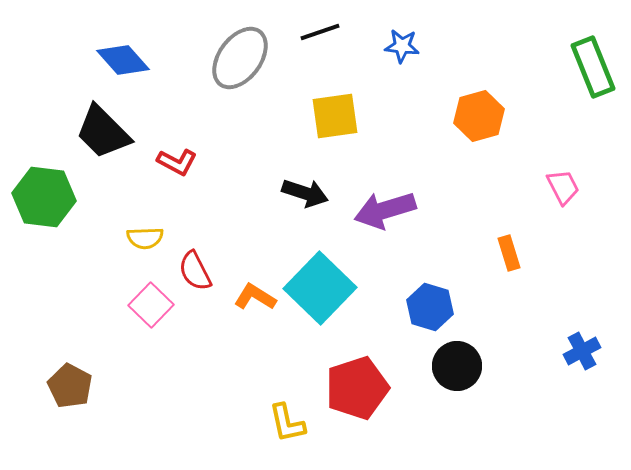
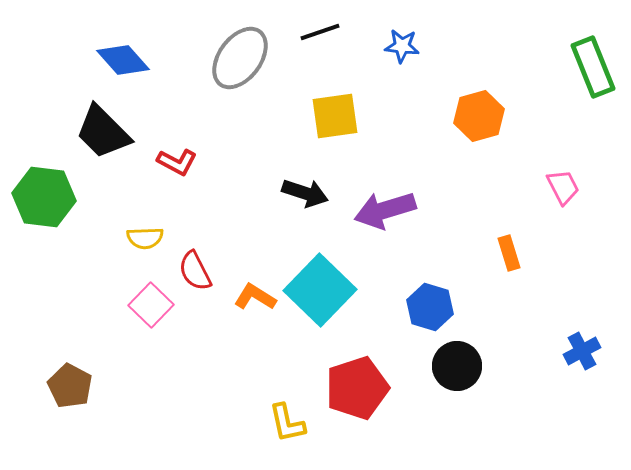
cyan square: moved 2 px down
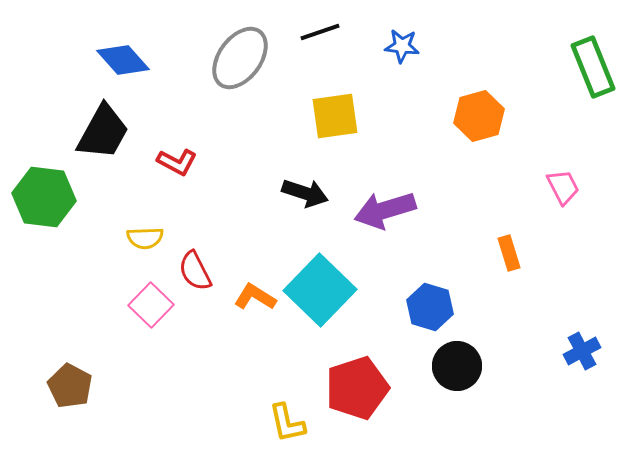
black trapezoid: rotated 106 degrees counterclockwise
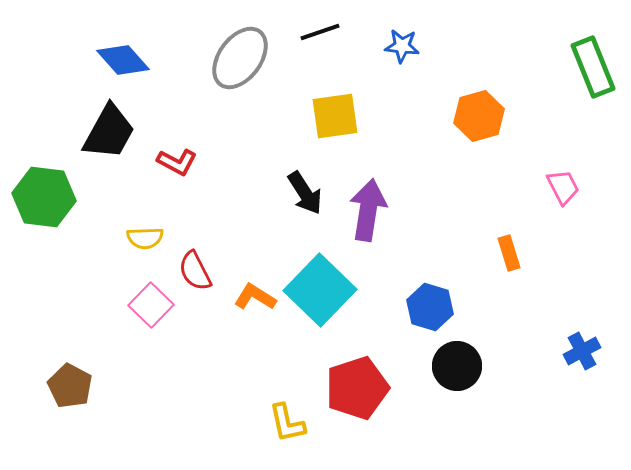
black trapezoid: moved 6 px right
black arrow: rotated 39 degrees clockwise
purple arrow: moved 17 px left; rotated 116 degrees clockwise
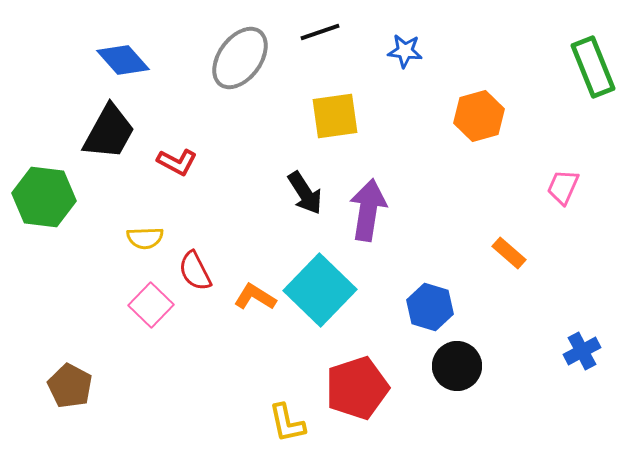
blue star: moved 3 px right, 5 px down
pink trapezoid: rotated 129 degrees counterclockwise
orange rectangle: rotated 32 degrees counterclockwise
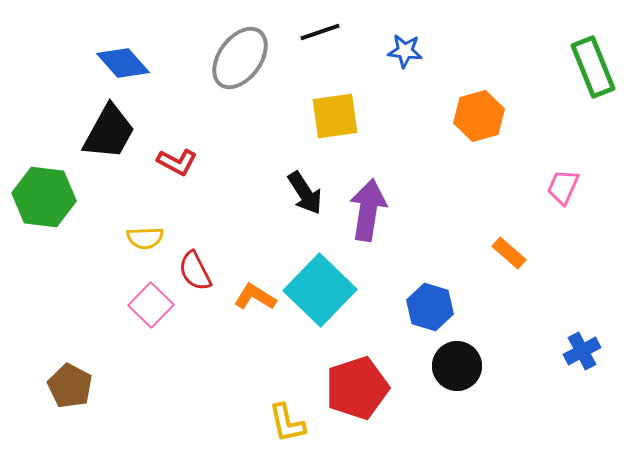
blue diamond: moved 3 px down
